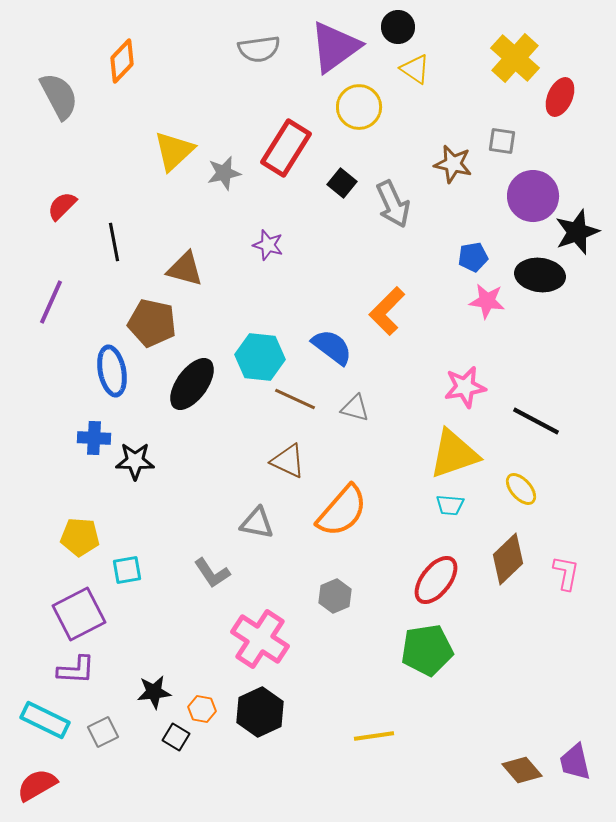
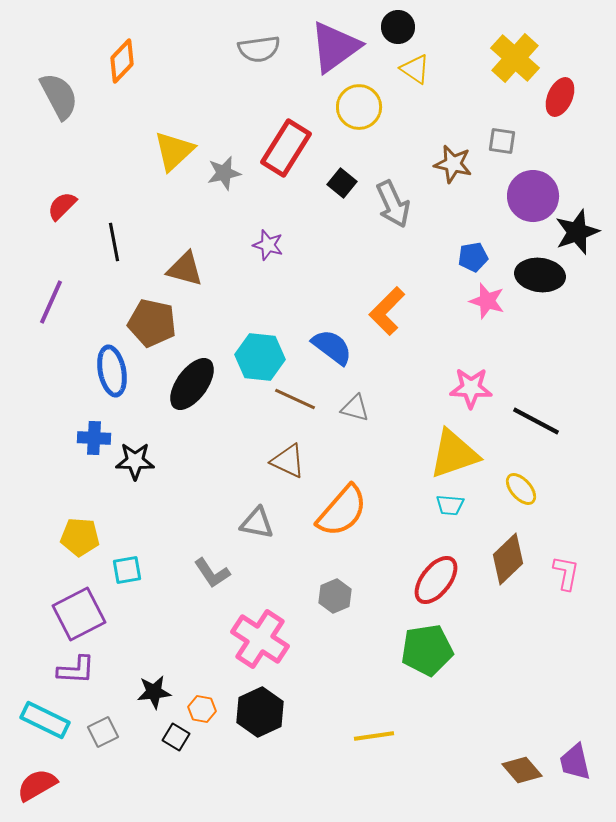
pink star at (487, 301): rotated 9 degrees clockwise
pink star at (465, 387): moved 6 px right, 1 px down; rotated 12 degrees clockwise
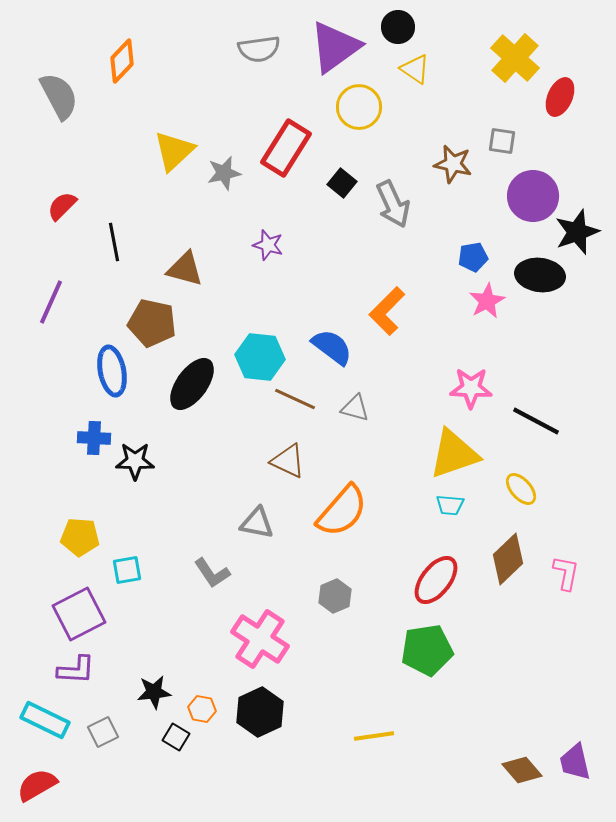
pink star at (487, 301): rotated 27 degrees clockwise
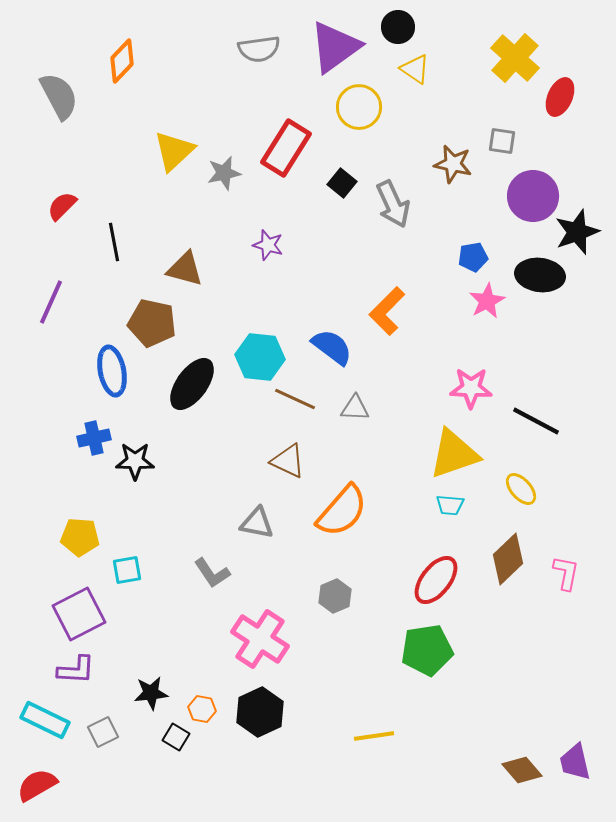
gray triangle at (355, 408): rotated 12 degrees counterclockwise
blue cross at (94, 438): rotated 16 degrees counterclockwise
black star at (154, 692): moved 3 px left, 1 px down
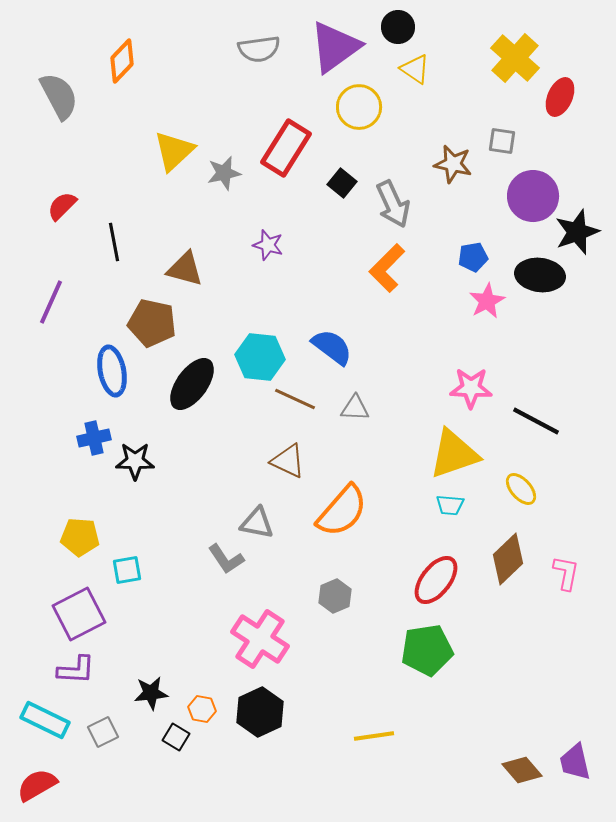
orange L-shape at (387, 311): moved 43 px up
gray L-shape at (212, 573): moved 14 px right, 14 px up
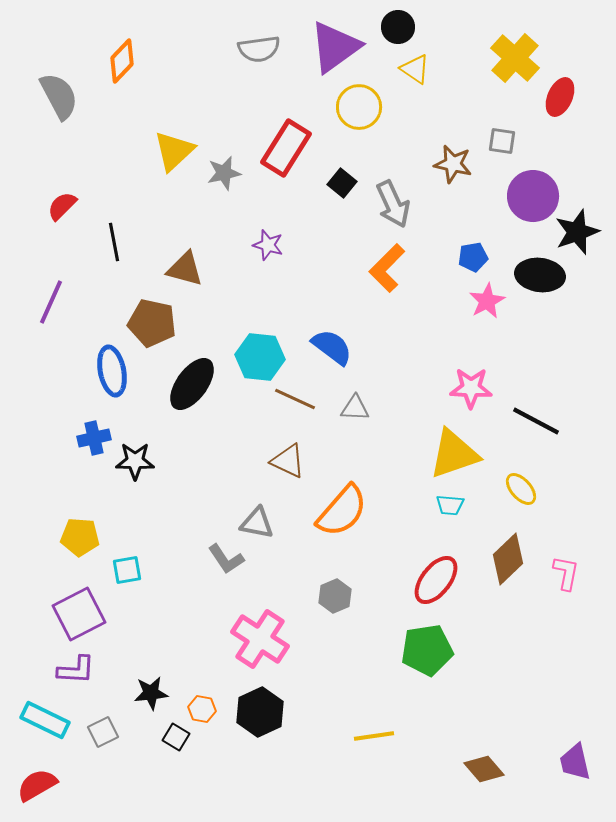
brown diamond at (522, 770): moved 38 px left, 1 px up
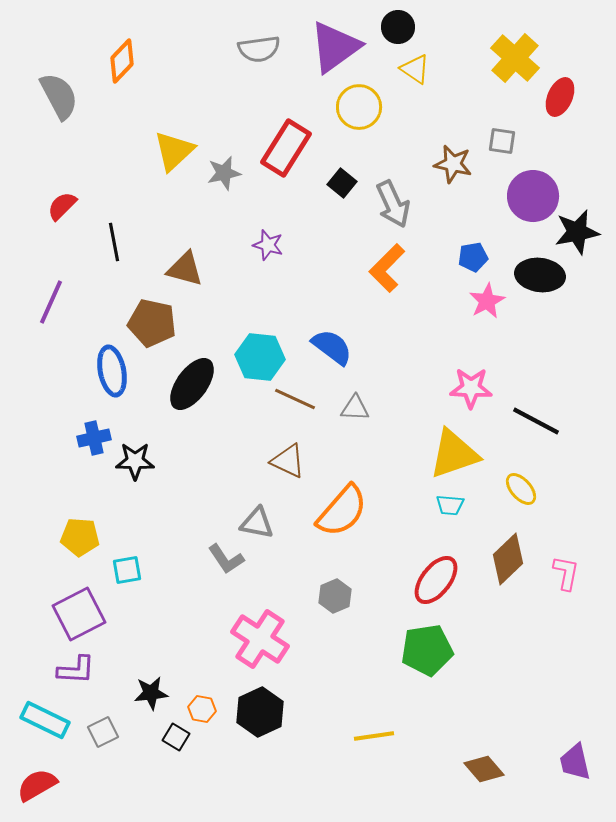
black star at (577, 232): rotated 9 degrees clockwise
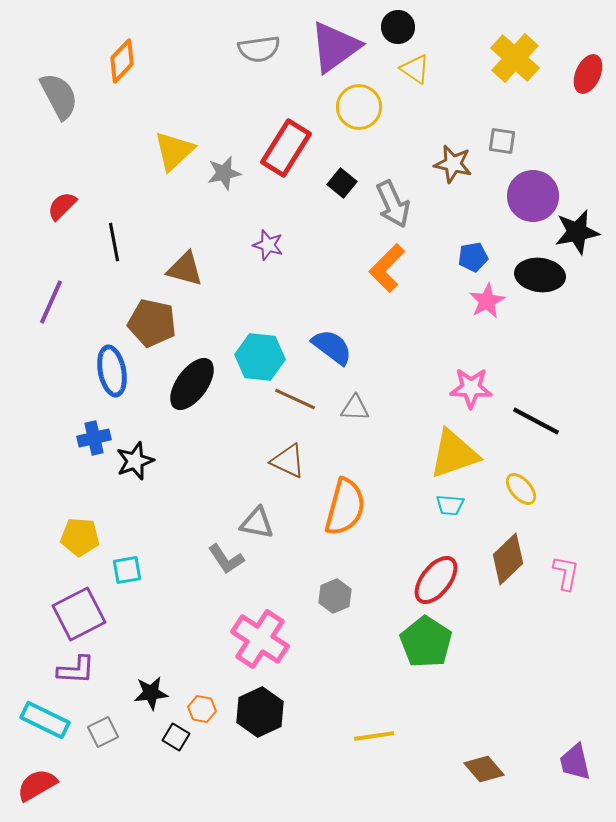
red ellipse at (560, 97): moved 28 px right, 23 px up
black star at (135, 461): rotated 21 degrees counterclockwise
orange semicircle at (342, 511): moved 3 px right, 4 px up; rotated 26 degrees counterclockwise
green pentagon at (427, 650): moved 1 px left, 8 px up; rotated 30 degrees counterclockwise
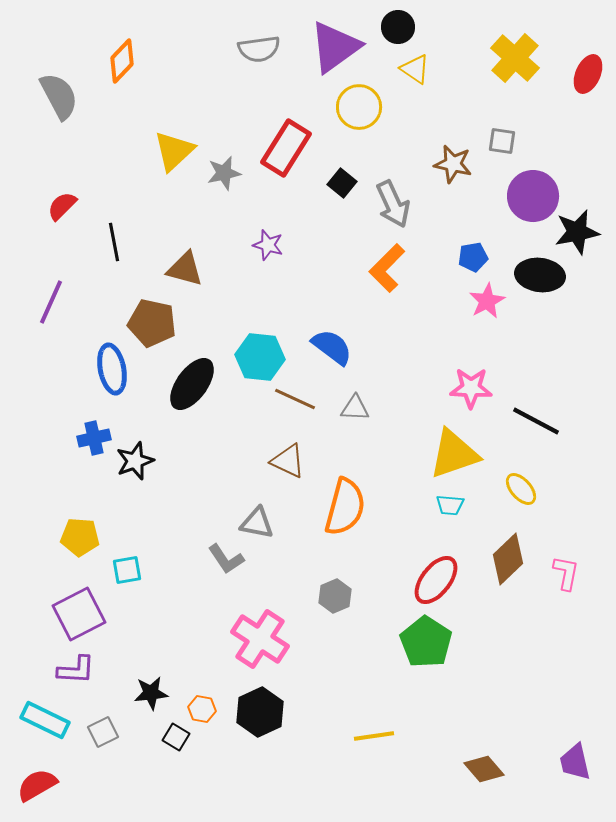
blue ellipse at (112, 371): moved 2 px up
